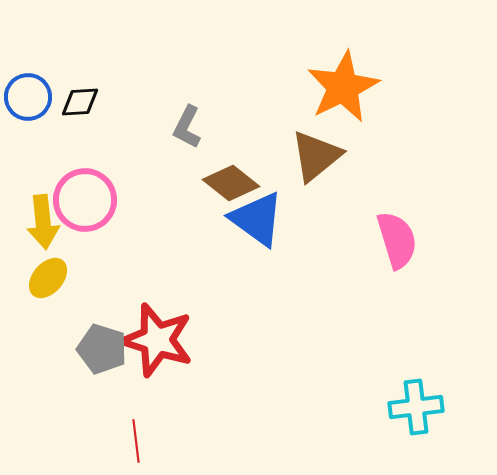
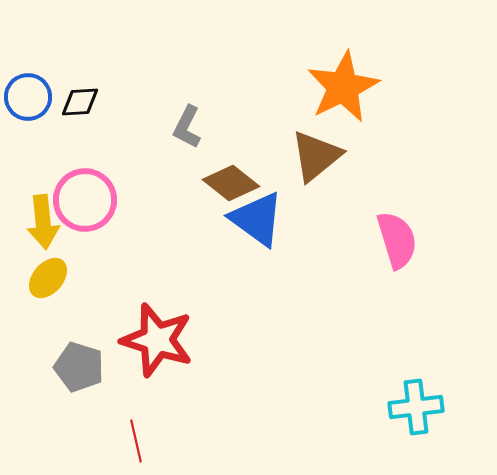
gray pentagon: moved 23 px left, 18 px down
red line: rotated 6 degrees counterclockwise
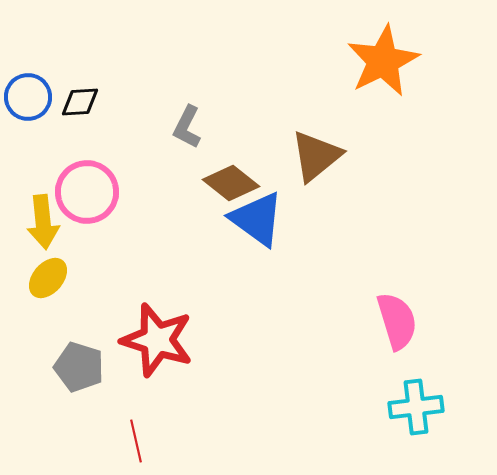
orange star: moved 40 px right, 26 px up
pink circle: moved 2 px right, 8 px up
pink semicircle: moved 81 px down
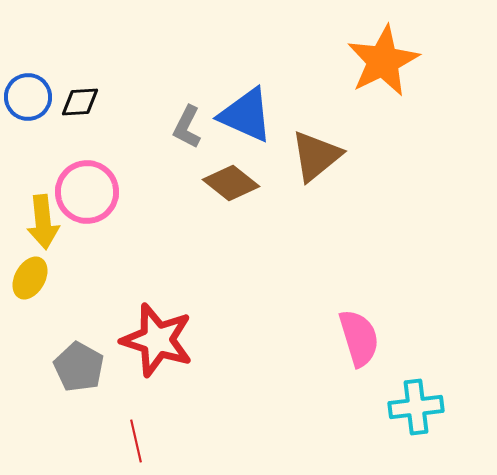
blue triangle: moved 11 px left, 104 px up; rotated 12 degrees counterclockwise
yellow ellipse: moved 18 px left; rotated 12 degrees counterclockwise
pink semicircle: moved 38 px left, 17 px down
gray pentagon: rotated 12 degrees clockwise
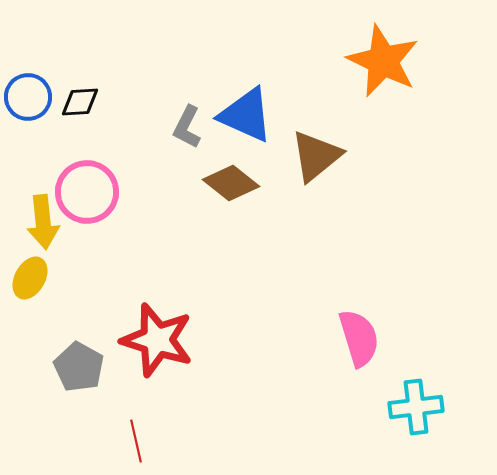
orange star: rotated 20 degrees counterclockwise
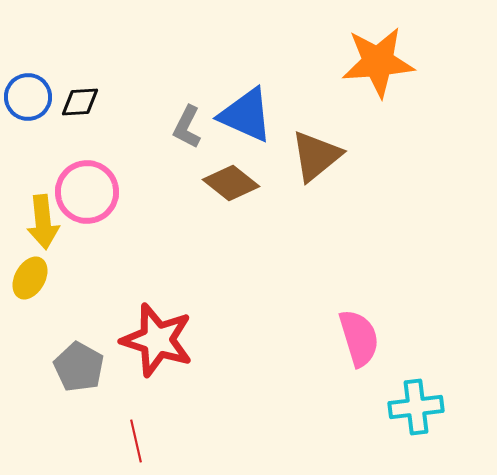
orange star: moved 5 px left, 1 px down; rotated 30 degrees counterclockwise
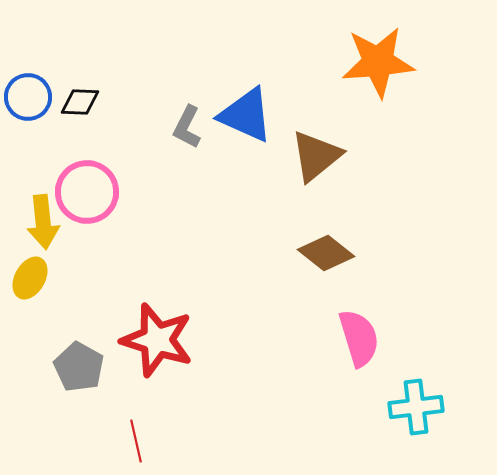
black diamond: rotated 6 degrees clockwise
brown diamond: moved 95 px right, 70 px down
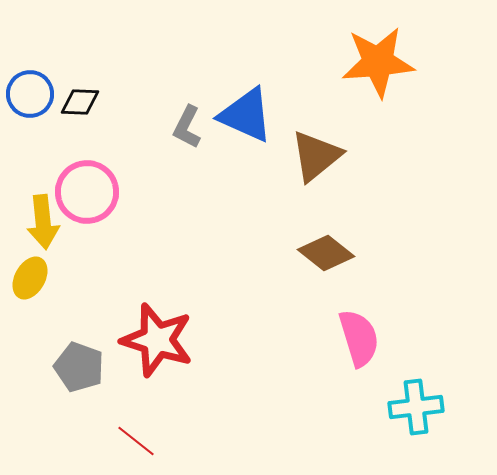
blue circle: moved 2 px right, 3 px up
gray pentagon: rotated 9 degrees counterclockwise
red line: rotated 39 degrees counterclockwise
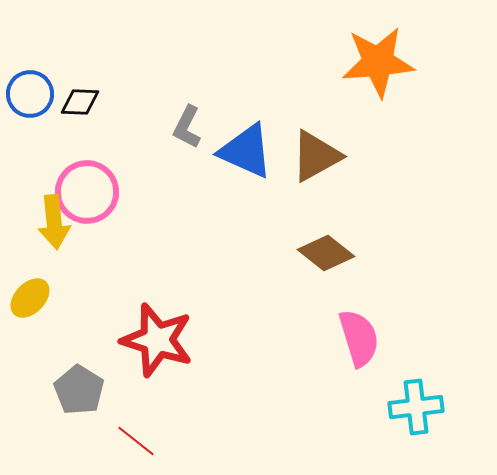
blue triangle: moved 36 px down
brown triangle: rotated 10 degrees clockwise
yellow arrow: moved 11 px right
yellow ellipse: moved 20 px down; rotated 15 degrees clockwise
gray pentagon: moved 23 px down; rotated 12 degrees clockwise
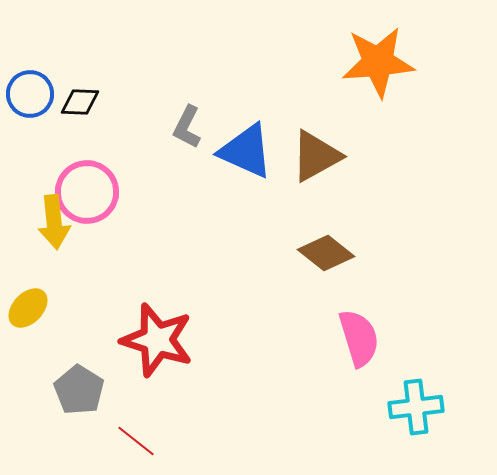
yellow ellipse: moved 2 px left, 10 px down
